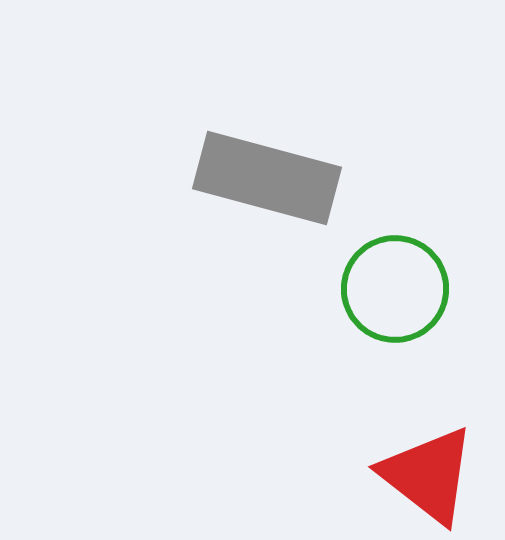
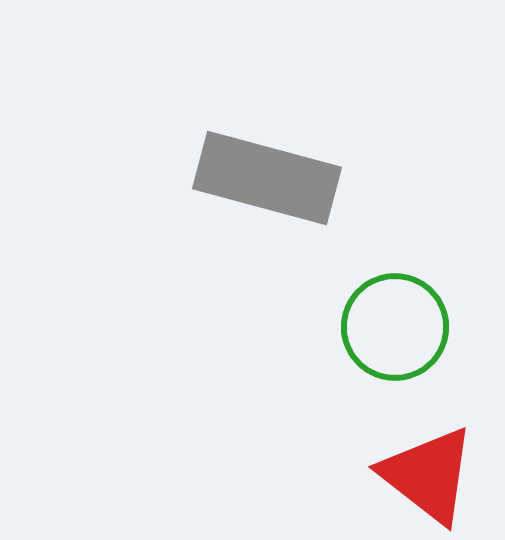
green circle: moved 38 px down
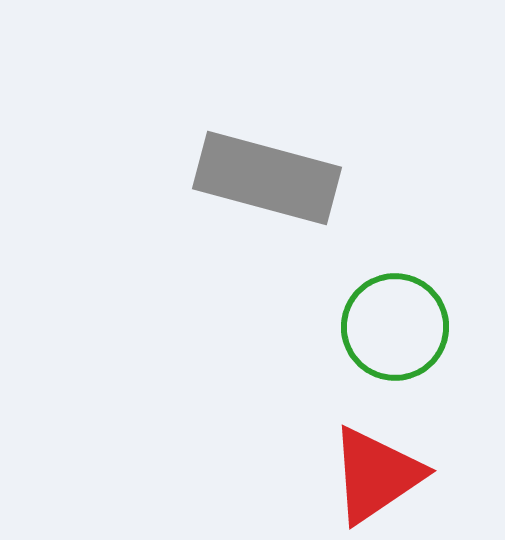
red triangle: moved 52 px left; rotated 48 degrees clockwise
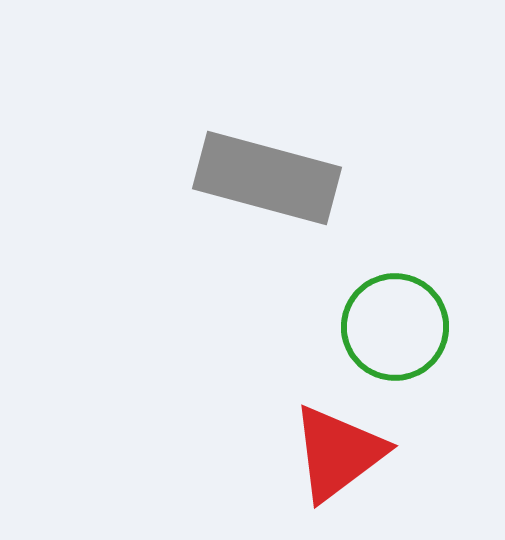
red triangle: moved 38 px left, 22 px up; rotated 3 degrees counterclockwise
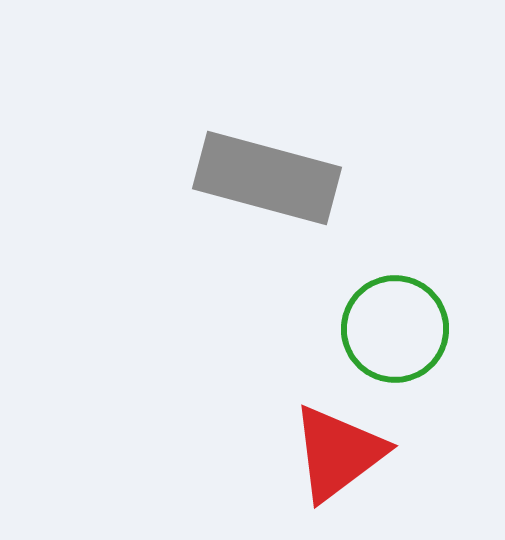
green circle: moved 2 px down
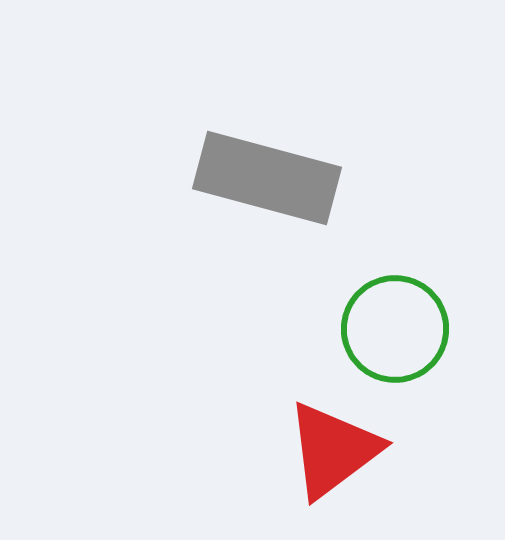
red triangle: moved 5 px left, 3 px up
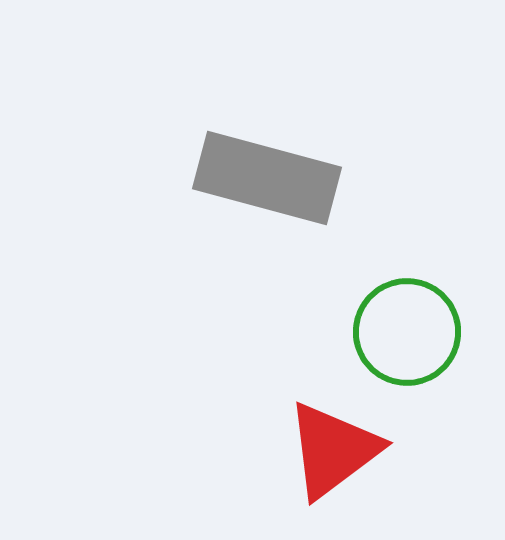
green circle: moved 12 px right, 3 px down
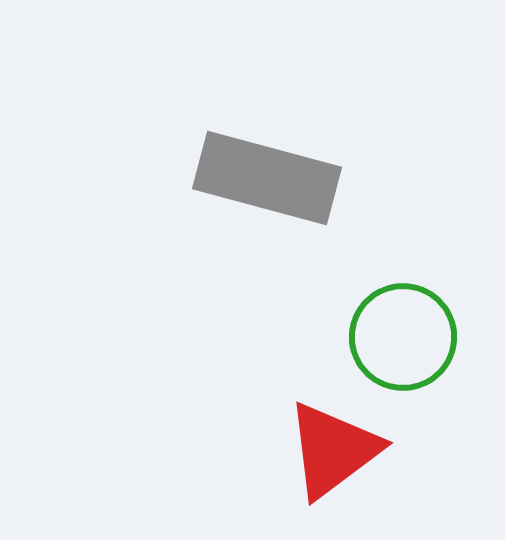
green circle: moved 4 px left, 5 px down
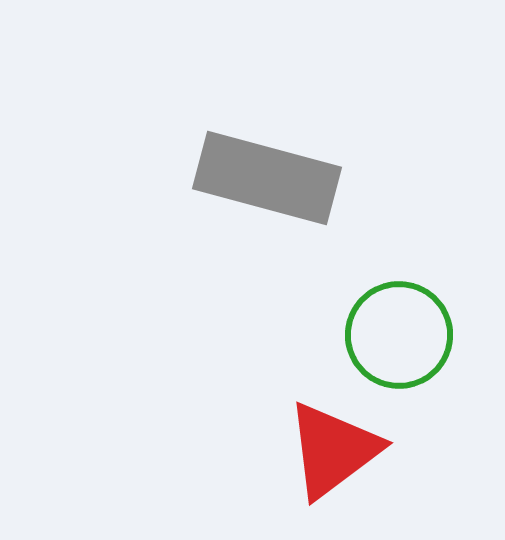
green circle: moved 4 px left, 2 px up
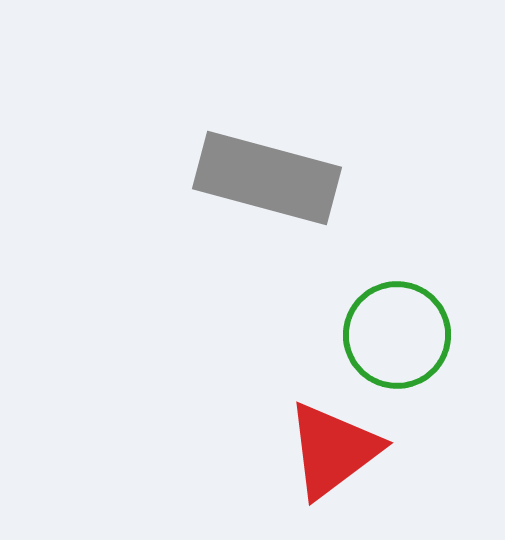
green circle: moved 2 px left
